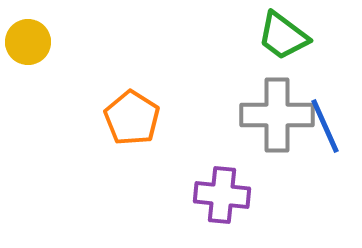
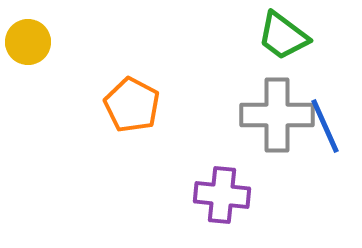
orange pentagon: moved 13 px up; rotated 4 degrees counterclockwise
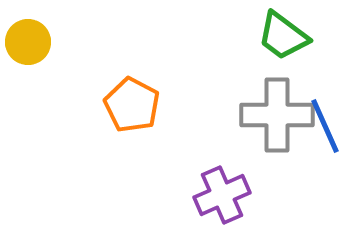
purple cross: rotated 30 degrees counterclockwise
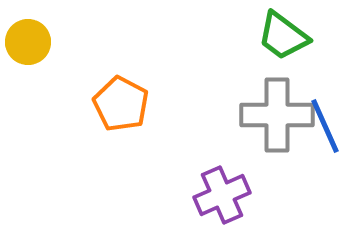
orange pentagon: moved 11 px left, 1 px up
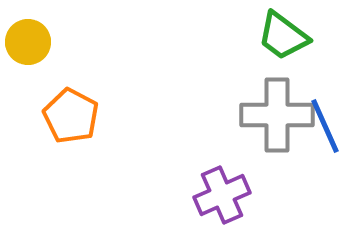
orange pentagon: moved 50 px left, 12 px down
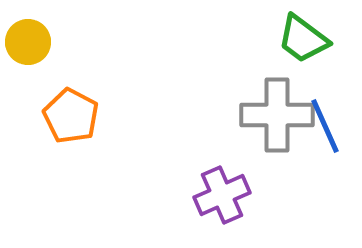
green trapezoid: moved 20 px right, 3 px down
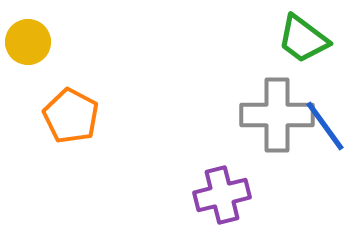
blue line: rotated 12 degrees counterclockwise
purple cross: rotated 10 degrees clockwise
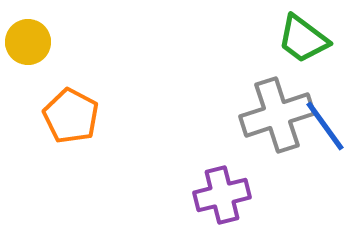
gray cross: rotated 18 degrees counterclockwise
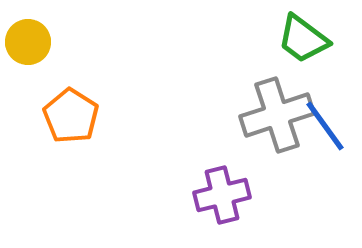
orange pentagon: rotated 4 degrees clockwise
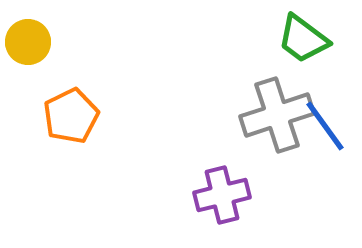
orange pentagon: rotated 14 degrees clockwise
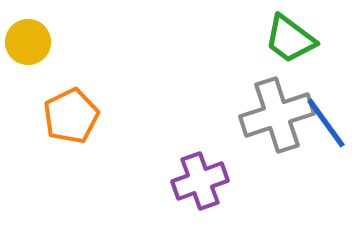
green trapezoid: moved 13 px left
blue line: moved 1 px right, 3 px up
purple cross: moved 22 px left, 14 px up; rotated 6 degrees counterclockwise
